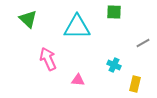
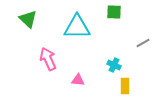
yellow rectangle: moved 10 px left, 2 px down; rotated 14 degrees counterclockwise
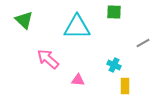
green triangle: moved 4 px left, 1 px down
pink arrow: rotated 25 degrees counterclockwise
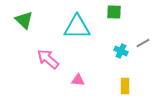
cyan cross: moved 7 px right, 14 px up
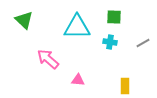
green square: moved 5 px down
cyan cross: moved 11 px left, 9 px up; rotated 16 degrees counterclockwise
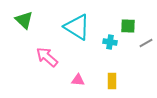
green square: moved 14 px right, 9 px down
cyan triangle: rotated 32 degrees clockwise
gray line: moved 3 px right
pink arrow: moved 1 px left, 2 px up
yellow rectangle: moved 13 px left, 5 px up
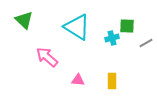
green square: moved 1 px left
cyan cross: moved 2 px right, 4 px up; rotated 24 degrees counterclockwise
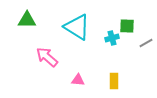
green triangle: moved 3 px right; rotated 42 degrees counterclockwise
yellow rectangle: moved 2 px right
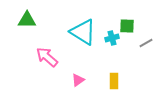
cyan triangle: moved 6 px right, 5 px down
pink triangle: rotated 40 degrees counterclockwise
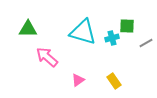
green triangle: moved 1 px right, 9 px down
cyan triangle: rotated 16 degrees counterclockwise
yellow rectangle: rotated 35 degrees counterclockwise
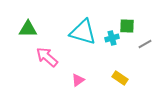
gray line: moved 1 px left, 1 px down
yellow rectangle: moved 6 px right, 3 px up; rotated 21 degrees counterclockwise
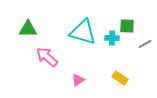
cyan cross: rotated 16 degrees clockwise
